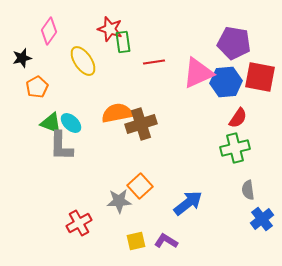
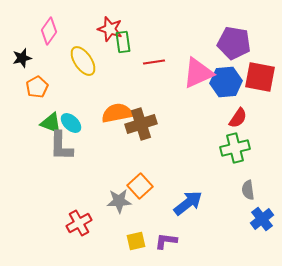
purple L-shape: rotated 25 degrees counterclockwise
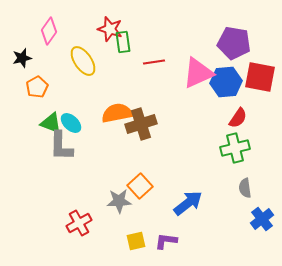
gray semicircle: moved 3 px left, 2 px up
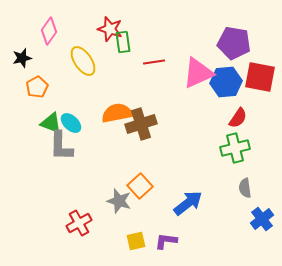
gray star: rotated 20 degrees clockwise
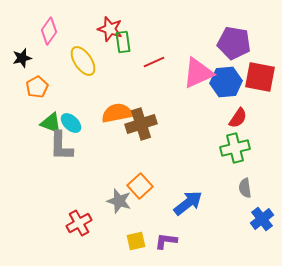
red line: rotated 15 degrees counterclockwise
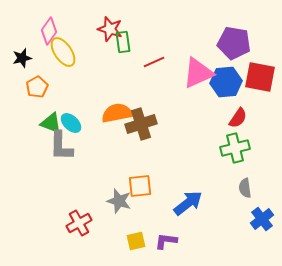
yellow ellipse: moved 20 px left, 9 px up
orange square: rotated 35 degrees clockwise
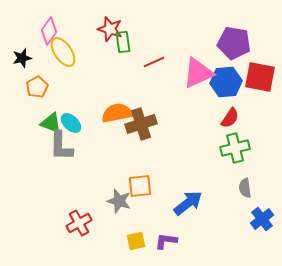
red semicircle: moved 8 px left
